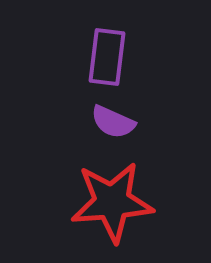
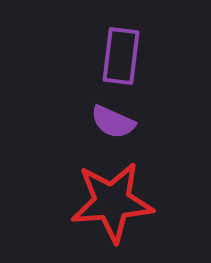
purple rectangle: moved 14 px right, 1 px up
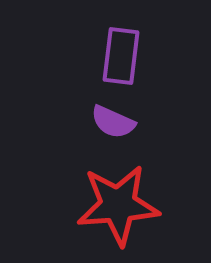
red star: moved 6 px right, 3 px down
